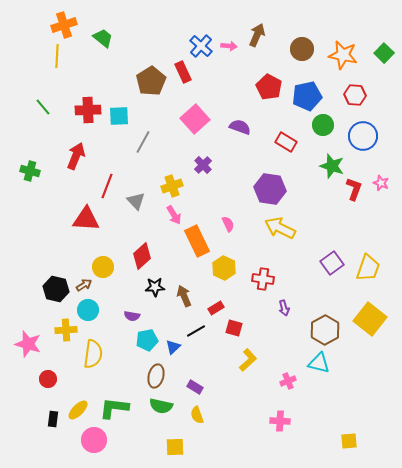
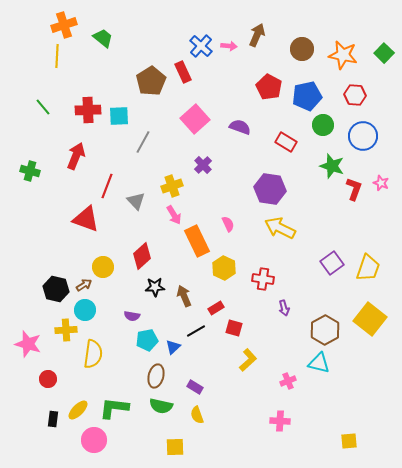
red triangle at (86, 219): rotated 16 degrees clockwise
cyan circle at (88, 310): moved 3 px left
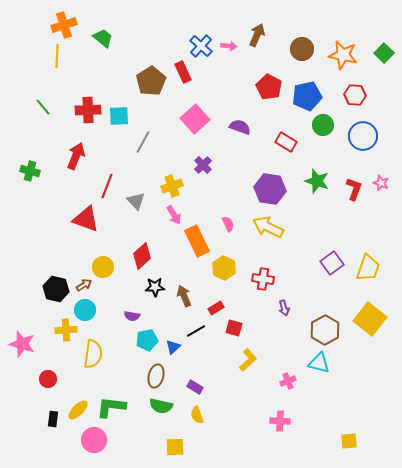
green star at (332, 166): moved 15 px left, 15 px down
yellow arrow at (280, 228): moved 12 px left, 1 px up
pink star at (28, 344): moved 6 px left
green L-shape at (114, 408): moved 3 px left, 1 px up
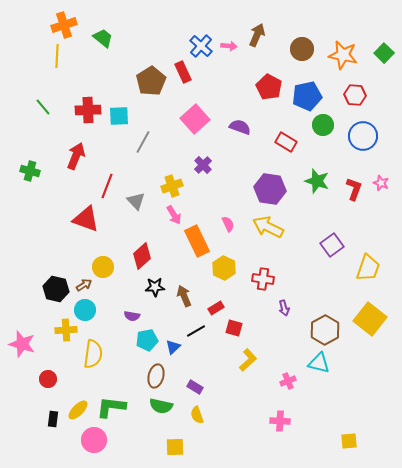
purple square at (332, 263): moved 18 px up
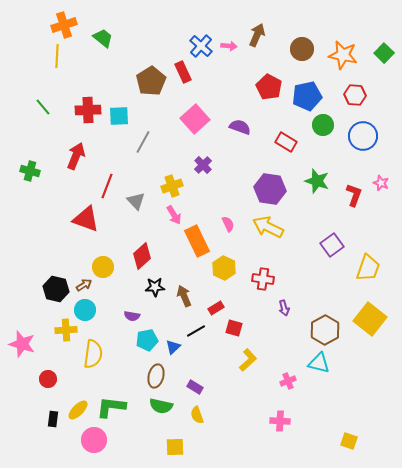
red L-shape at (354, 189): moved 6 px down
yellow square at (349, 441): rotated 24 degrees clockwise
